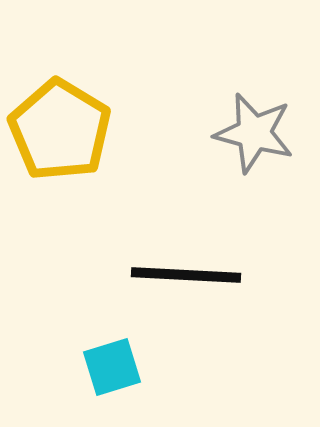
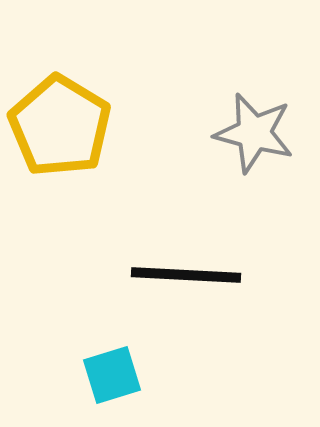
yellow pentagon: moved 4 px up
cyan square: moved 8 px down
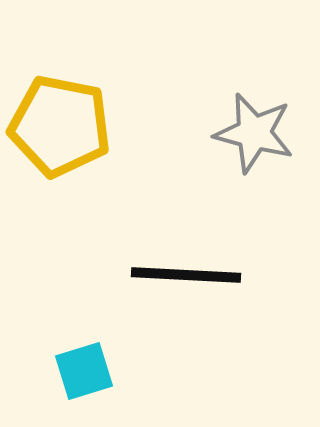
yellow pentagon: rotated 20 degrees counterclockwise
cyan square: moved 28 px left, 4 px up
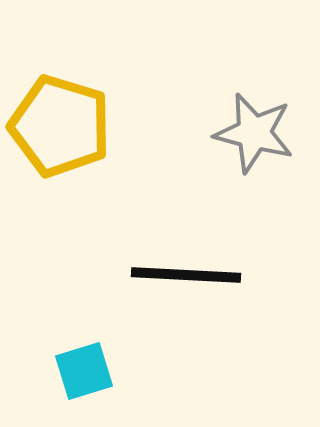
yellow pentagon: rotated 6 degrees clockwise
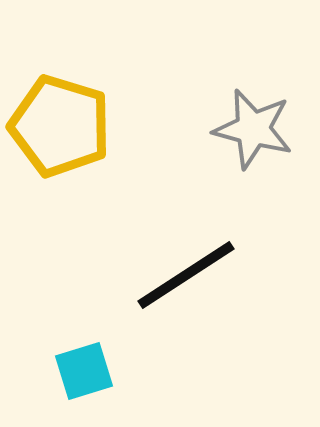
gray star: moved 1 px left, 4 px up
black line: rotated 36 degrees counterclockwise
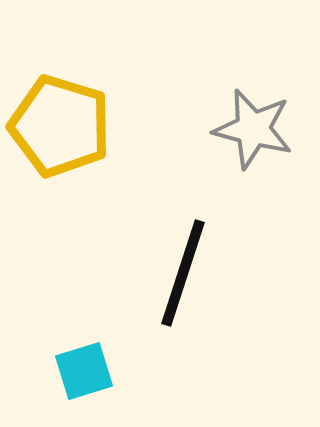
black line: moved 3 px left, 2 px up; rotated 39 degrees counterclockwise
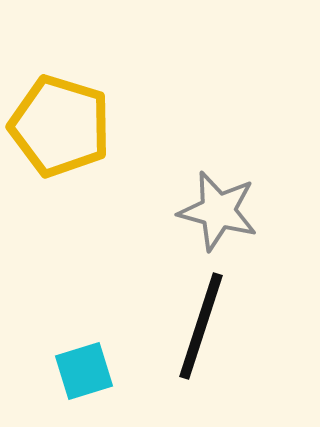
gray star: moved 35 px left, 82 px down
black line: moved 18 px right, 53 px down
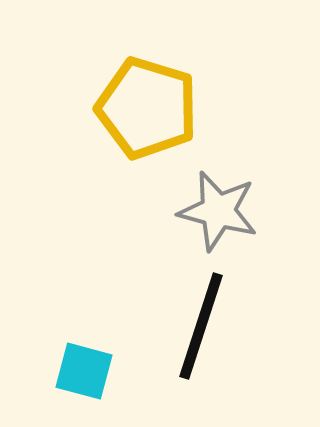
yellow pentagon: moved 87 px right, 18 px up
cyan square: rotated 32 degrees clockwise
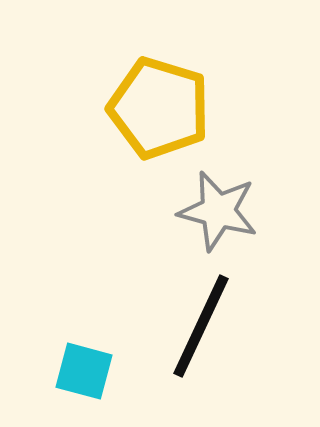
yellow pentagon: moved 12 px right
black line: rotated 7 degrees clockwise
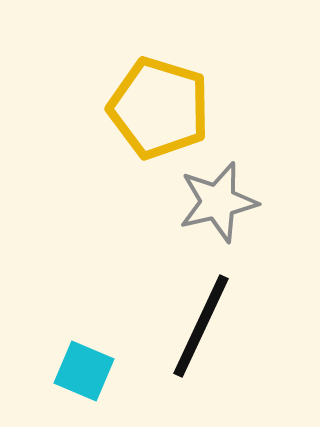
gray star: moved 9 px up; rotated 28 degrees counterclockwise
cyan square: rotated 8 degrees clockwise
